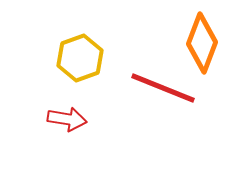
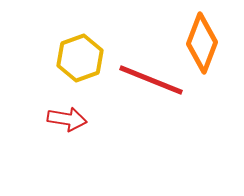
red line: moved 12 px left, 8 px up
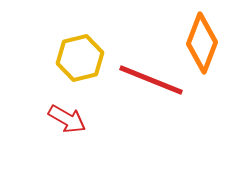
yellow hexagon: rotated 6 degrees clockwise
red arrow: rotated 21 degrees clockwise
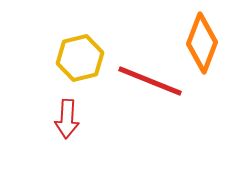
red line: moved 1 px left, 1 px down
red arrow: rotated 63 degrees clockwise
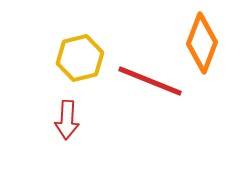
red arrow: moved 1 px down
